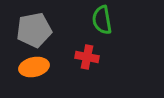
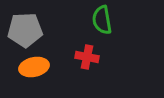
gray pentagon: moved 9 px left; rotated 8 degrees clockwise
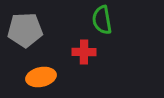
red cross: moved 3 px left, 5 px up; rotated 10 degrees counterclockwise
orange ellipse: moved 7 px right, 10 px down
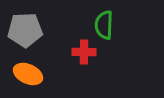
green semicircle: moved 2 px right, 5 px down; rotated 12 degrees clockwise
orange ellipse: moved 13 px left, 3 px up; rotated 36 degrees clockwise
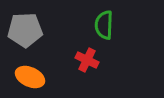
red cross: moved 3 px right, 8 px down; rotated 25 degrees clockwise
orange ellipse: moved 2 px right, 3 px down
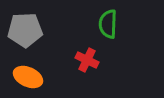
green semicircle: moved 4 px right, 1 px up
orange ellipse: moved 2 px left
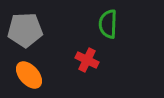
orange ellipse: moved 1 px right, 2 px up; rotated 24 degrees clockwise
